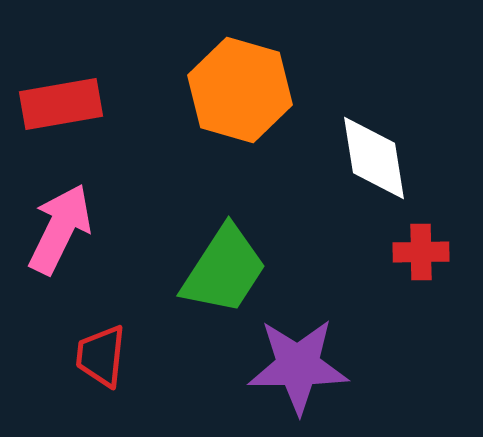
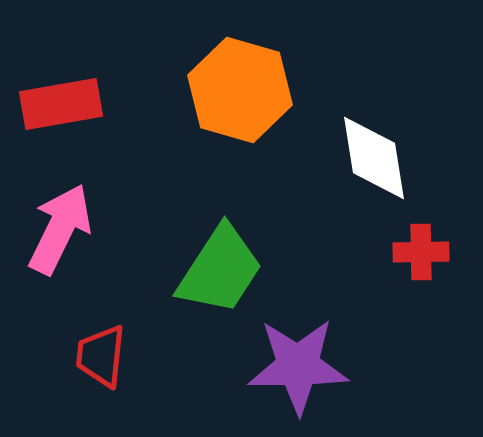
green trapezoid: moved 4 px left
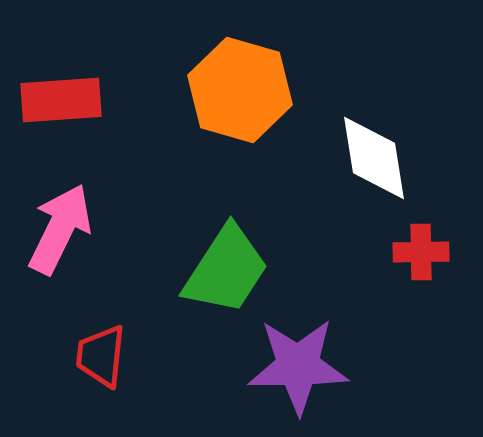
red rectangle: moved 4 px up; rotated 6 degrees clockwise
green trapezoid: moved 6 px right
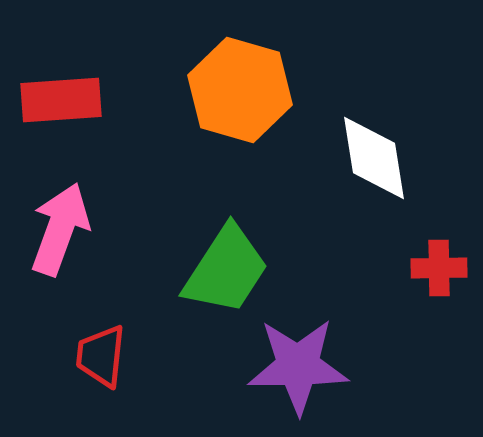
pink arrow: rotated 6 degrees counterclockwise
red cross: moved 18 px right, 16 px down
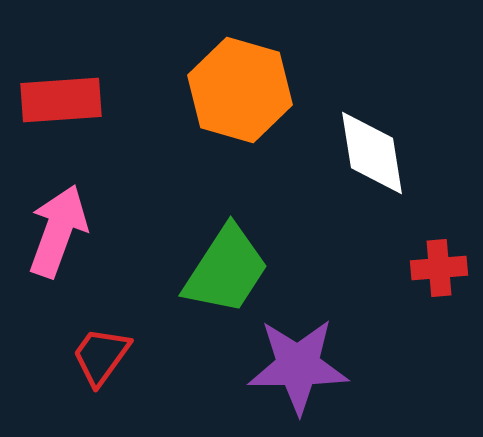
white diamond: moved 2 px left, 5 px up
pink arrow: moved 2 px left, 2 px down
red cross: rotated 4 degrees counterclockwise
red trapezoid: rotated 30 degrees clockwise
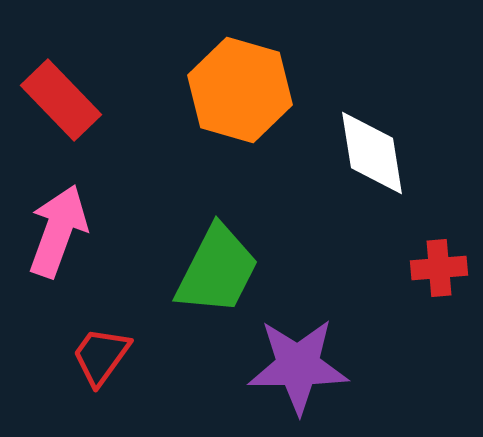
red rectangle: rotated 50 degrees clockwise
green trapezoid: moved 9 px left; rotated 6 degrees counterclockwise
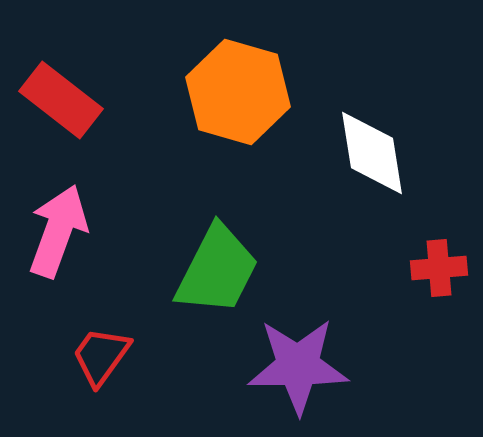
orange hexagon: moved 2 px left, 2 px down
red rectangle: rotated 8 degrees counterclockwise
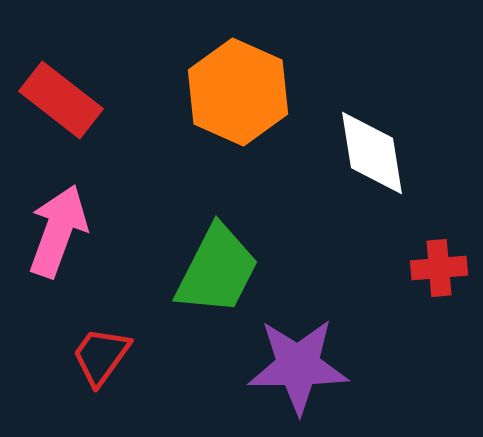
orange hexagon: rotated 8 degrees clockwise
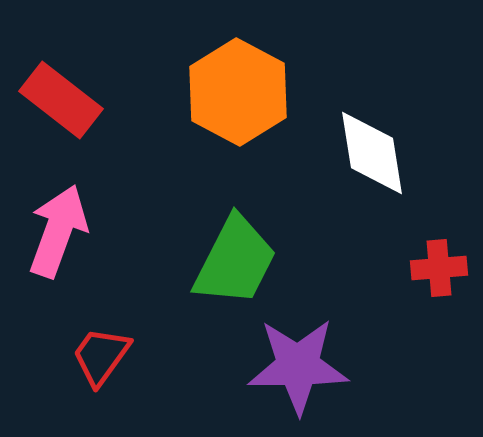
orange hexagon: rotated 4 degrees clockwise
green trapezoid: moved 18 px right, 9 px up
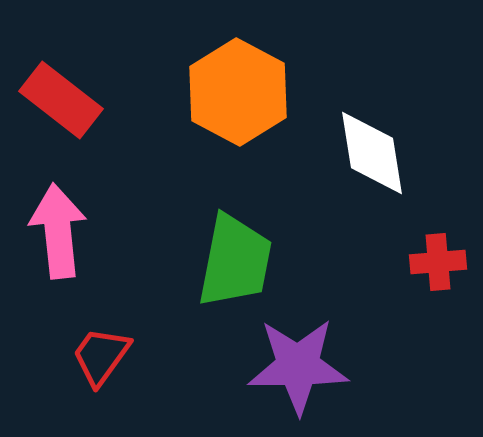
pink arrow: rotated 26 degrees counterclockwise
green trapezoid: rotated 16 degrees counterclockwise
red cross: moved 1 px left, 6 px up
